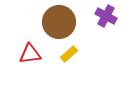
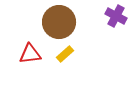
purple cross: moved 10 px right
yellow rectangle: moved 4 px left
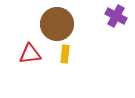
brown circle: moved 2 px left, 2 px down
yellow rectangle: rotated 42 degrees counterclockwise
